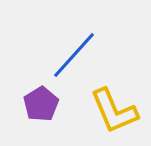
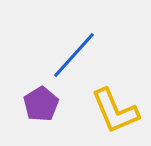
yellow L-shape: moved 1 px right
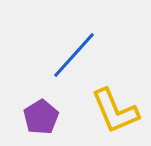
purple pentagon: moved 13 px down
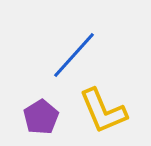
yellow L-shape: moved 12 px left
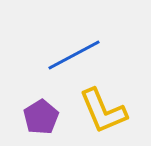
blue line: rotated 20 degrees clockwise
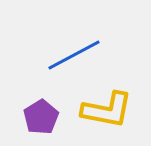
yellow L-shape: moved 4 px right, 1 px up; rotated 56 degrees counterclockwise
